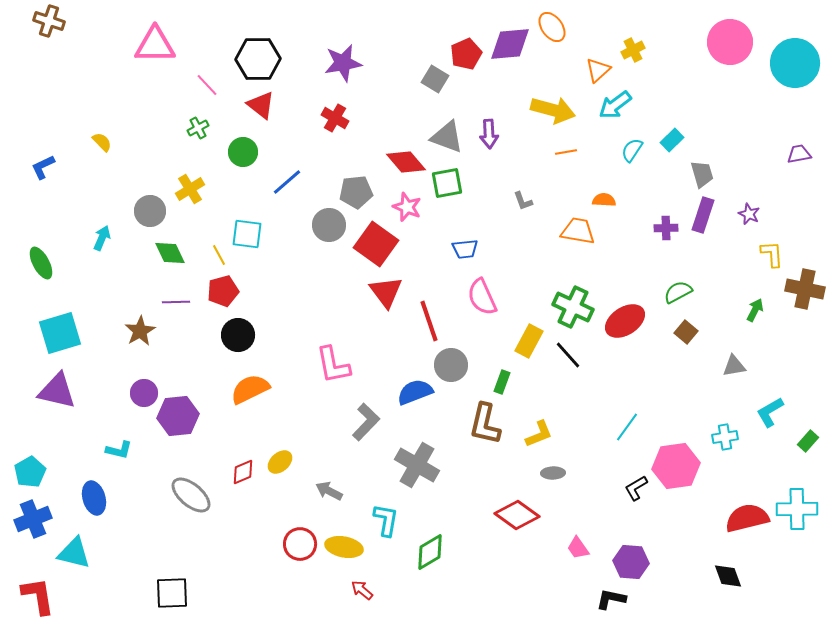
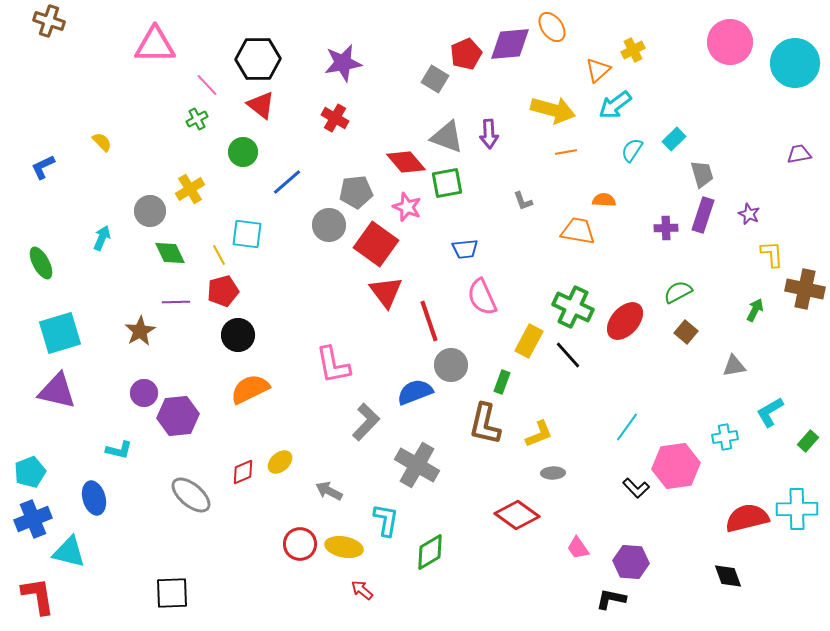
green cross at (198, 128): moved 1 px left, 9 px up
cyan rectangle at (672, 140): moved 2 px right, 1 px up
red ellipse at (625, 321): rotated 15 degrees counterclockwise
cyan pentagon at (30, 472): rotated 8 degrees clockwise
black L-shape at (636, 488): rotated 104 degrees counterclockwise
cyan triangle at (74, 553): moved 5 px left, 1 px up
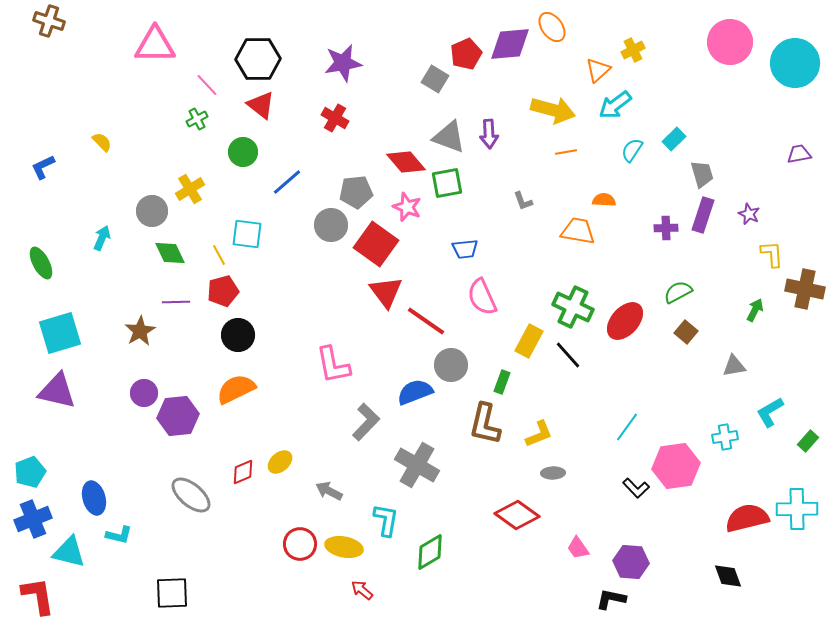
gray triangle at (447, 137): moved 2 px right
gray circle at (150, 211): moved 2 px right
gray circle at (329, 225): moved 2 px right
red line at (429, 321): moved 3 px left; rotated 36 degrees counterclockwise
orange semicircle at (250, 389): moved 14 px left
cyan L-shape at (119, 450): moved 85 px down
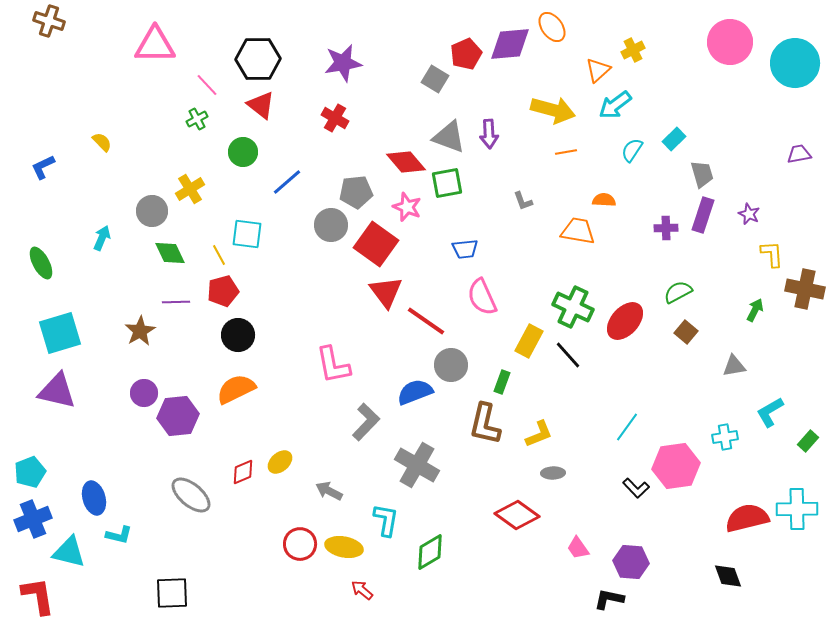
black L-shape at (611, 599): moved 2 px left
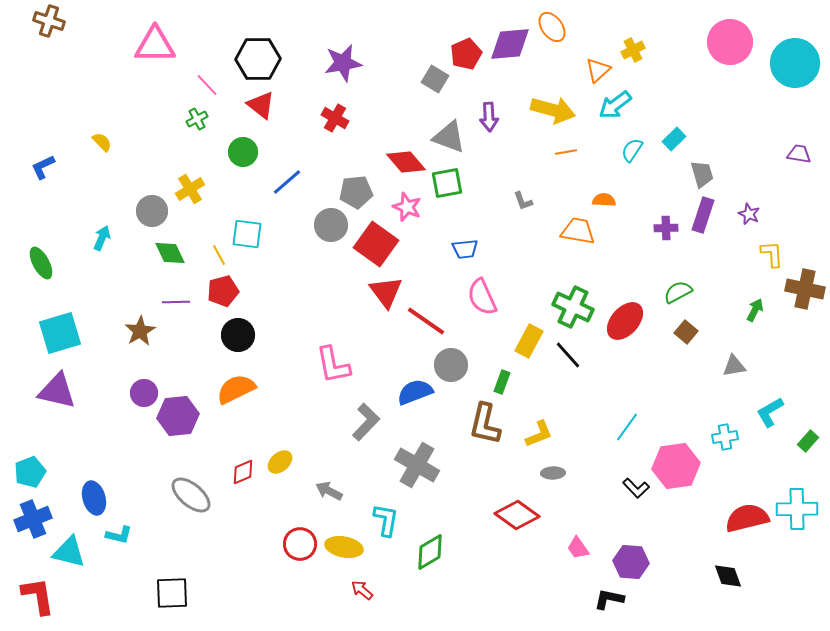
purple arrow at (489, 134): moved 17 px up
purple trapezoid at (799, 154): rotated 20 degrees clockwise
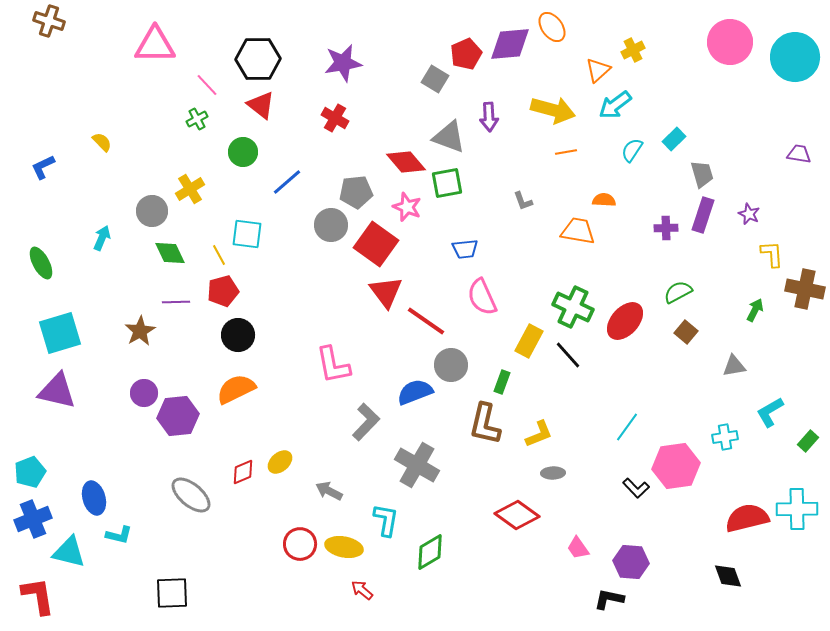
cyan circle at (795, 63): moved 6 px up
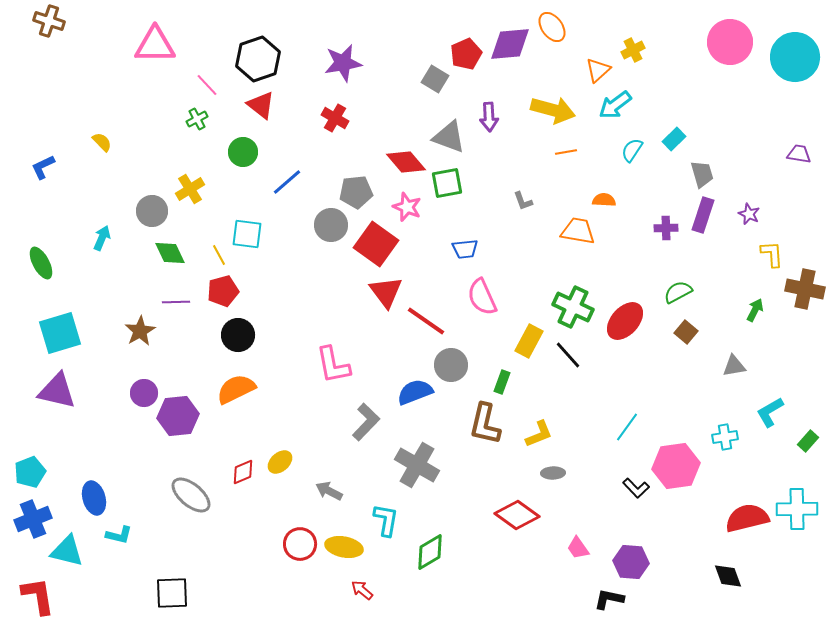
black hexagon at (258, 59): rotated 18 degrees counterclockwise
cyan triangle at (69, 552): moved 2 px left, 1 px up
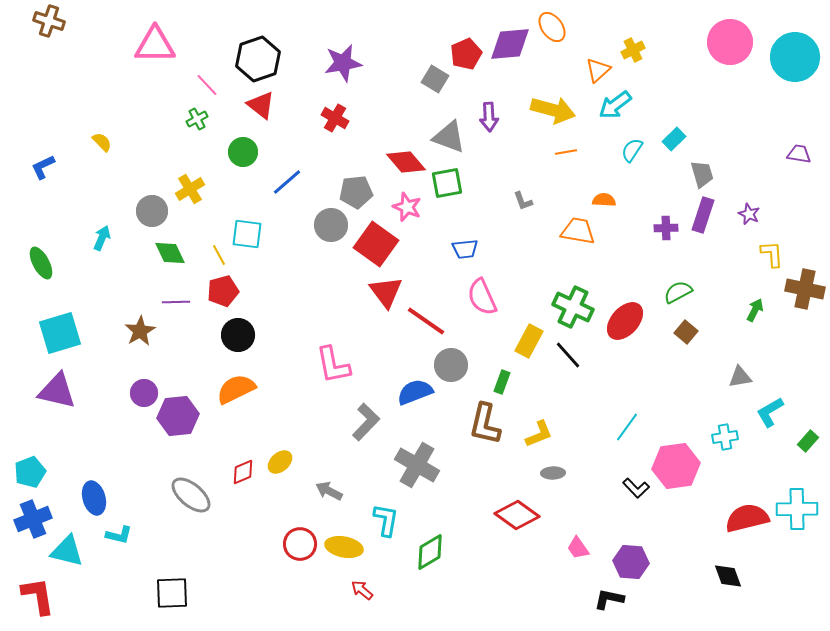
gray triangle at (734, 366): moved 6 px right, 11 px down
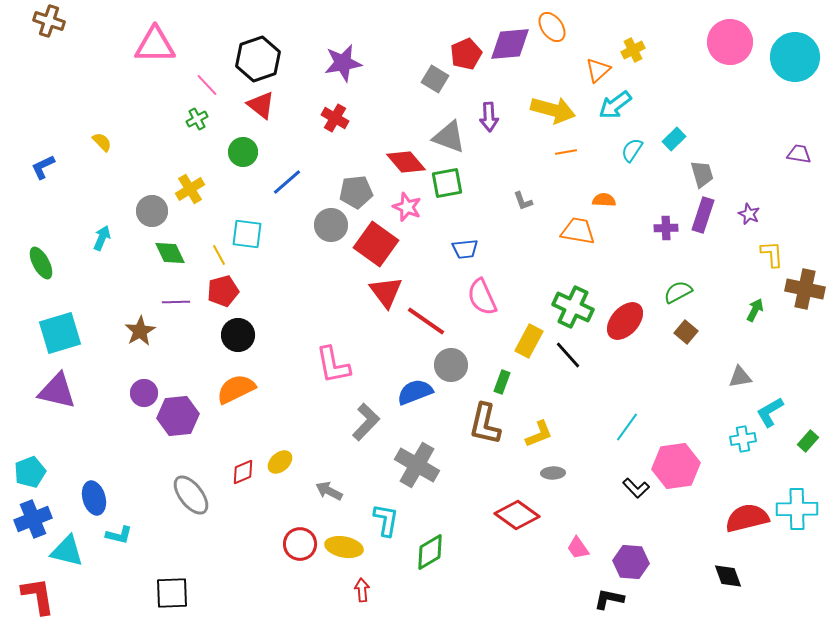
cyan cross at (725, 437): moved 18 px right, 2 px down
gray ellipse at (191, 495): rotated 12 degrees clockwise
red arrow at (362, 590): rotated 45 degrees clockwise
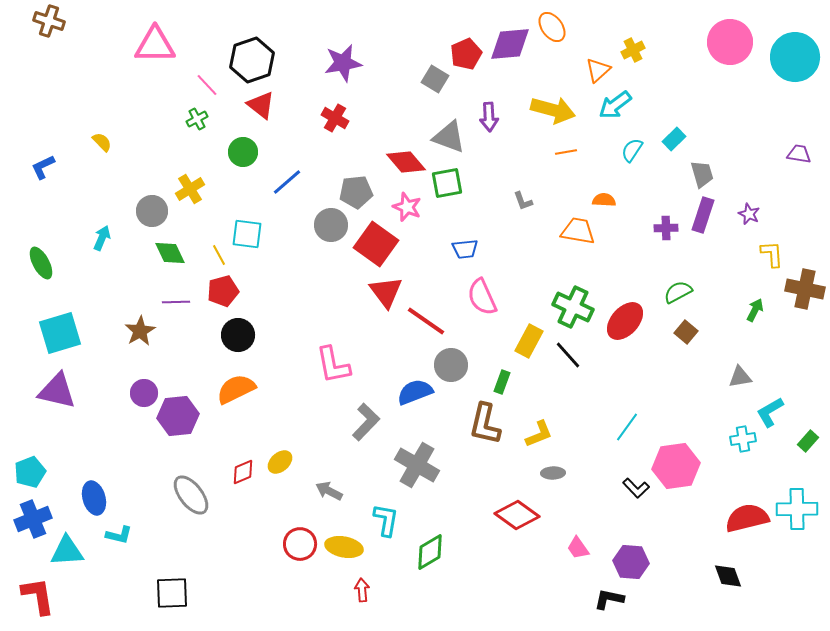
black hexagon at (258, 59): moved 6 px left, 1 px down
cyan triangle at (67, 551): rotated 18 degrees counterclockwise
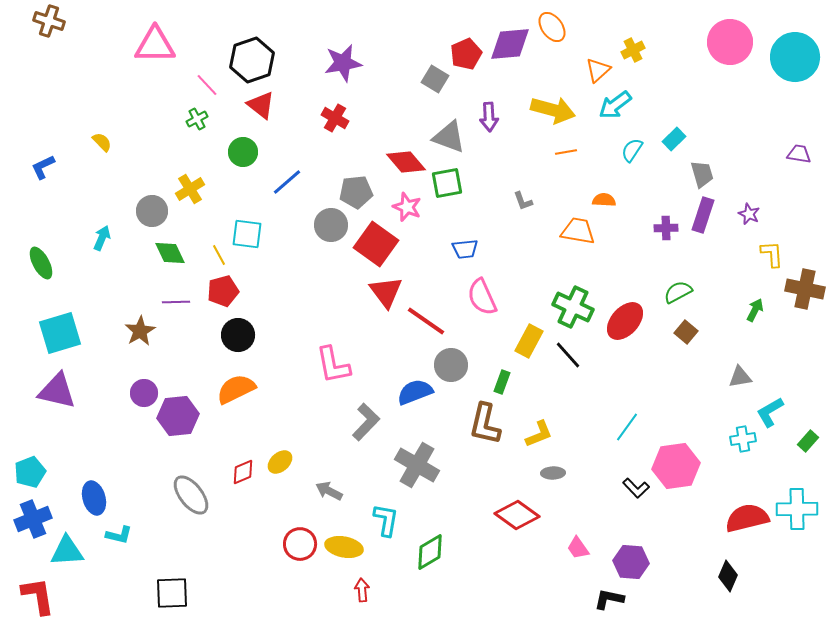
black diamond at (728, 576): rotated 44 degrees clockwise
